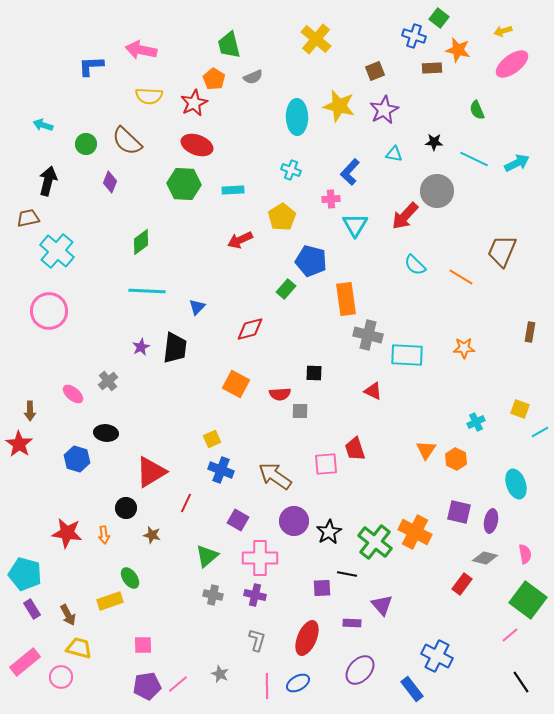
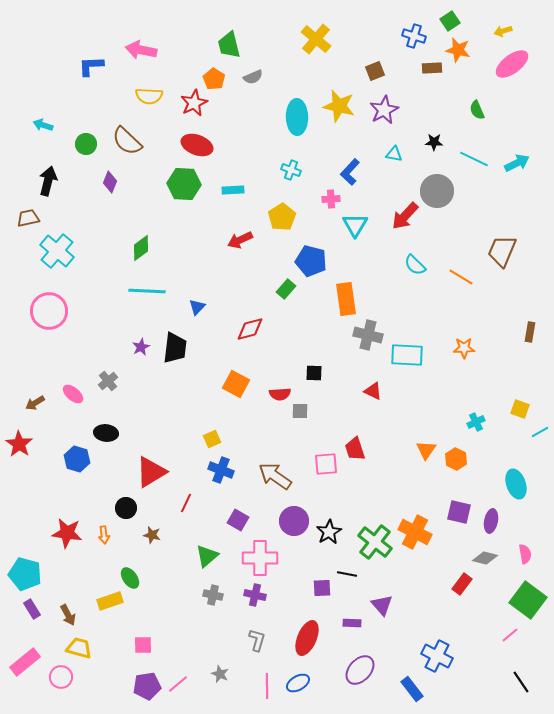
green square at (439, 18): moved 11 px right, 3 px down; rotated 18 degrees clockwise
green diamond at (141, 242): moved 6 px down
brown arrow at (30, 411): moved 5 px right, 8 px up; rotated 60 degrees clockwise
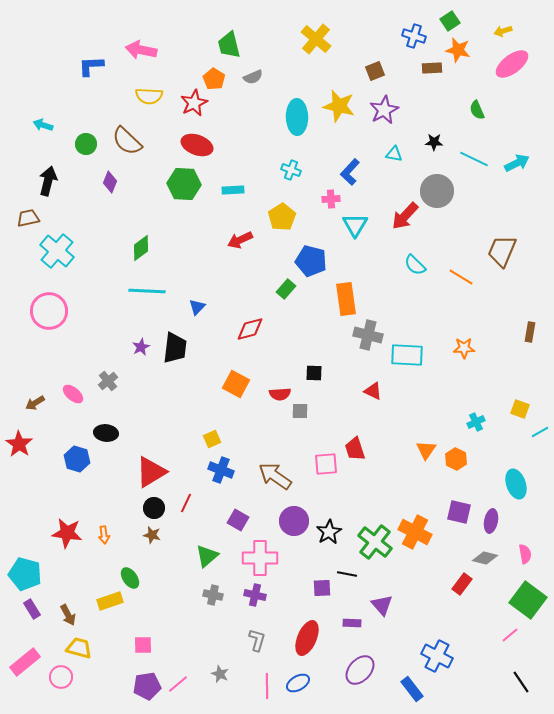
black circle at (126, 508): moved 28 px right
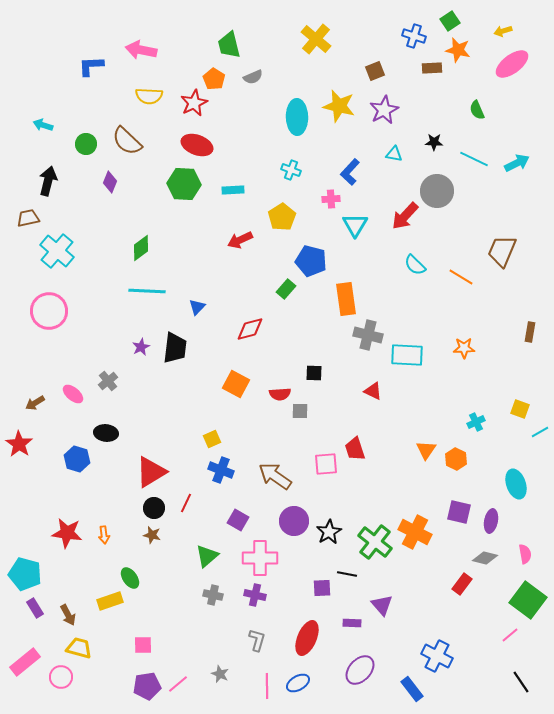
purple rectangle at (32, 609): moved 3 px right, 1 px up
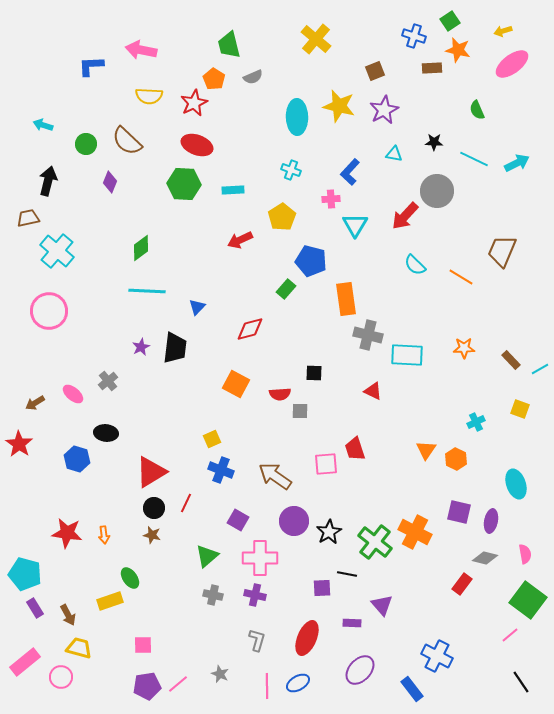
brown rectangle at (530, 332): moved 19 px left, 28 px down; rotated 54 degrees counterclockwise
cyan line at (540, 432): moved 63 px up
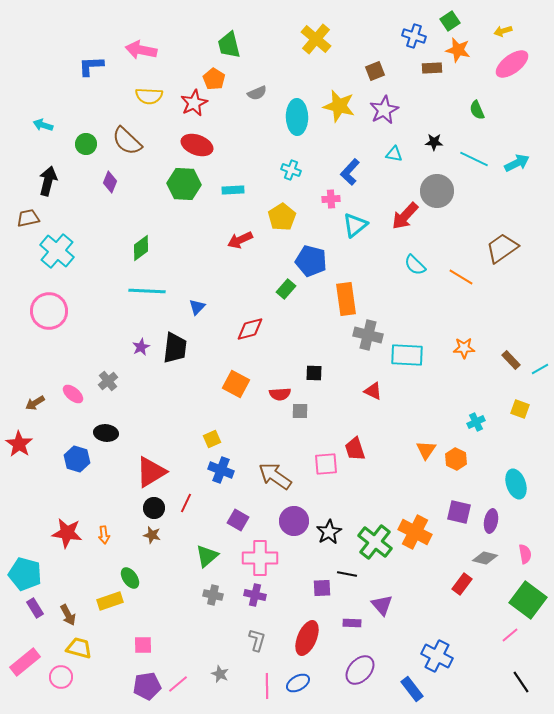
gray semicircle at (253, 77): moved 4 px right, 16 px down
cyan triangle at (355, 225): rotated 20 degrees clockwise
brown trapezoid at (502, 251): moved 3 px up; rotated 32 degrees clockwise
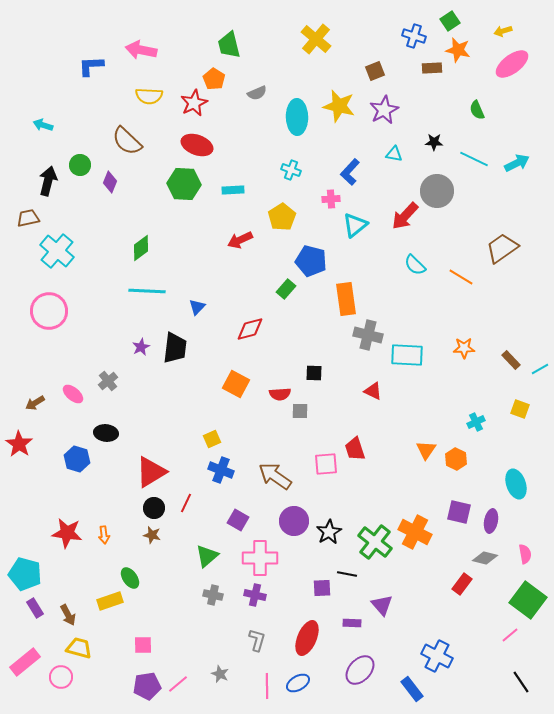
green circle at (86, 144): moved 6 px left, 21 px down
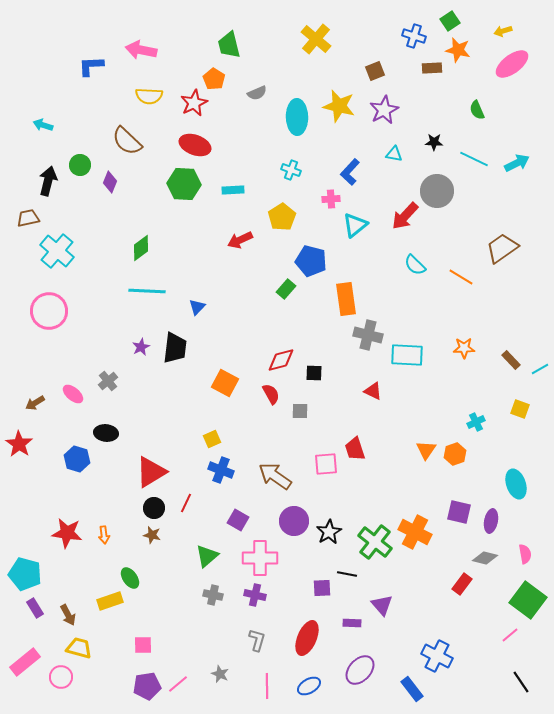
red ellipse at (197, 145): moved 2 px left
red diamond at (250, 329): moved 31 px right, 31 px down
orange square at (236, 384): moved 11 px left, 1 px up
red semicircle at (280, 394): moved 9 px left; rotated 115 degrees counterclockwise
orange hexagon at (456, 459): moved 1 px left, 5 px up; rotated 15 degrees clockwise
blue ellipse at (298, 683): moved 11 px right, 3 px down
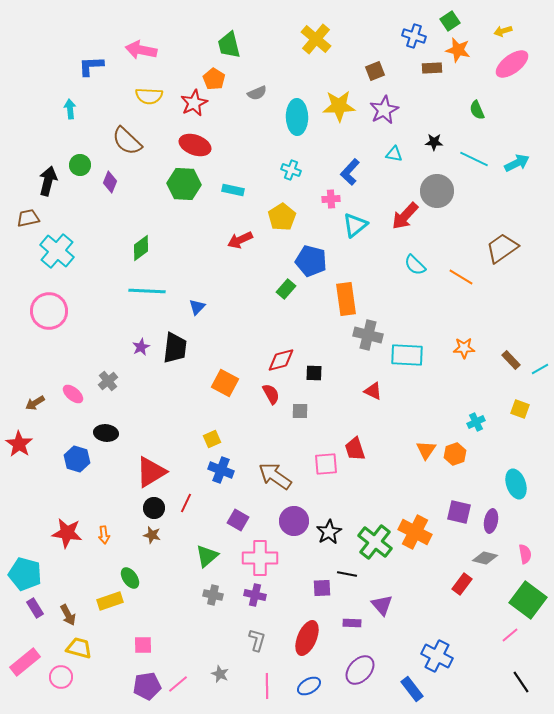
yellow star at (339, 106): rotated 16 degrees counterclockwise
cyan arrow at (43, 125): moved 27 px right, 16 px up; rotated 66 degrees clockwise
cyan rectangle at (233, 190): rotated 15 degrees clockwise
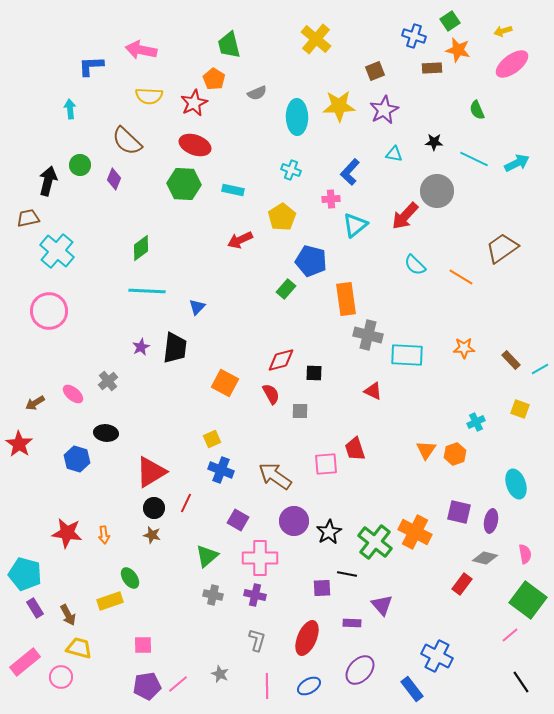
purple diamond at (110, 182): moved 4 px right, 3 px up
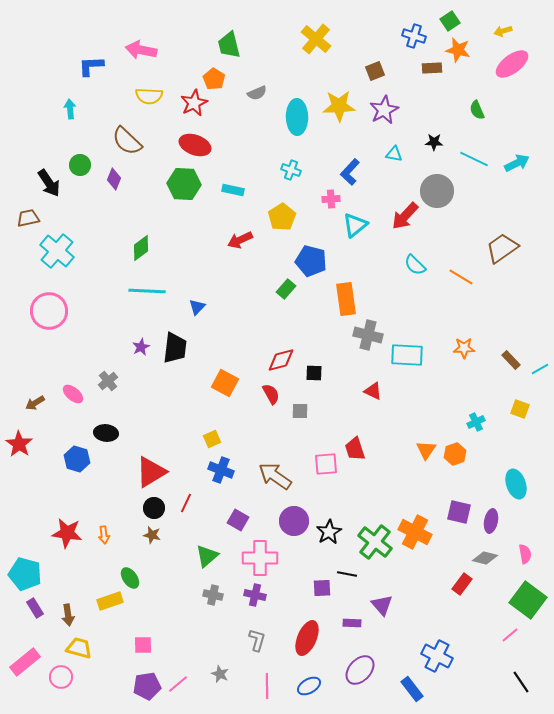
black arrow at (48, 181): moved 1 px right, 2 px down; rotated 132 degrees clockwise
brown arrow at (68, 615): rotated 20 degrees clockwise
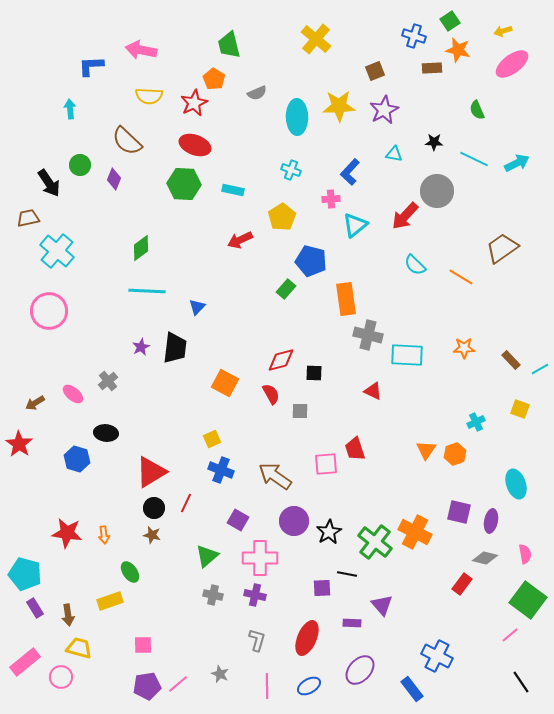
green ellipse at (130, 578): moved 6 px up
